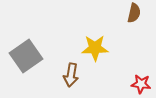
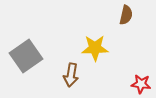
brown semicircle: moved 8 px left, 2 px down
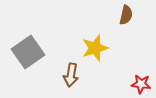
yellow star: rotated 16 degrees counterclockwise
gray square: moved 2 px right, 4 px up
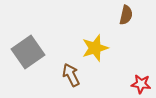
brown arrow: rotated 145 degrees clockwise
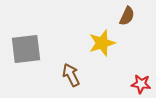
brown semicircle: moved 1 px right, 1 px down; rotated 12 degrees clockwise
yellow star: moved 7 px right, 5 px up
gray square: moved 2 px left, 3 px up; rotated 28 degrees clockwise
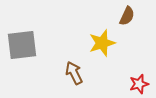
gray square: moved 4 px left, 4 px up
brown arrow: moved 3 px right, 2 px up
red star: moved 2 px left; rotated 24 degrees counterclockwise
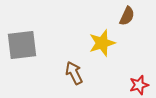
red star: moved 1 px down
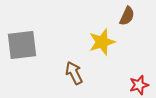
yellow star: moved 1 px up
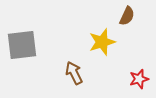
red star: moved 6 px up
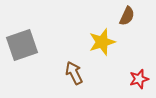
gray square: rotated 12 degrees counterclockwise
